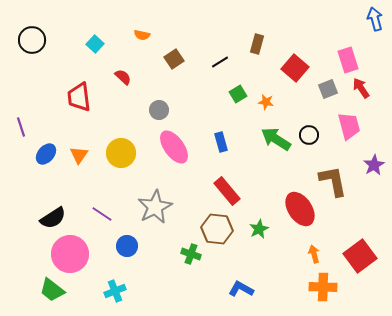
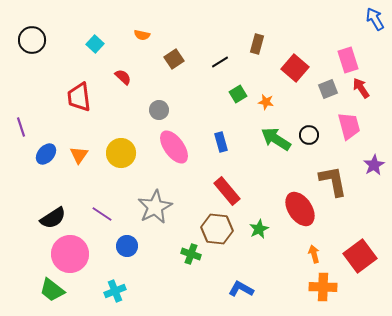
blue arrow at (375, 19): rotated 15 degrees counterclockwise
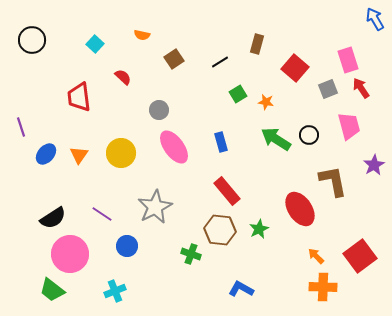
brown hexagon at (217, 229): moved 3 px right, 1 px down
orange arrow at (314, 254): moved 2 px right, 2 px down; rotated 30 degrees counterclockwise
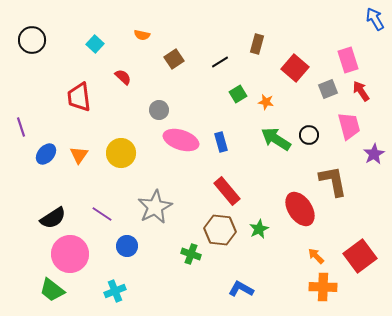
red arrow at (361, 88): moved 3 px down
pink ellipse at (174, 147): moved 7 px right, 7 px up; rotated 36 degrees counterclockwise
purple star at (374, 165): moved 11 px up
